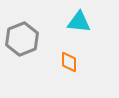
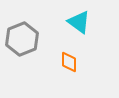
cyan triangle: rotated 30 degrees clockwise
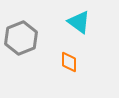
gray hexagon: moved 1 px left, 1 px up
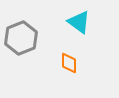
orange diamond: moved 1 px down
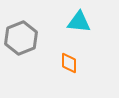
cyan triangle: rotated 30 degrees counterclockwise
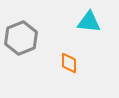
cyan triangle: moved 10 px right
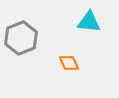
orange diamond: rotated 25 degrees counterclockwise
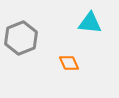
cyan triangle: moved 1 px right, 1 px down
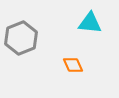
orange diamond: moved 4 px right, 2 px down
